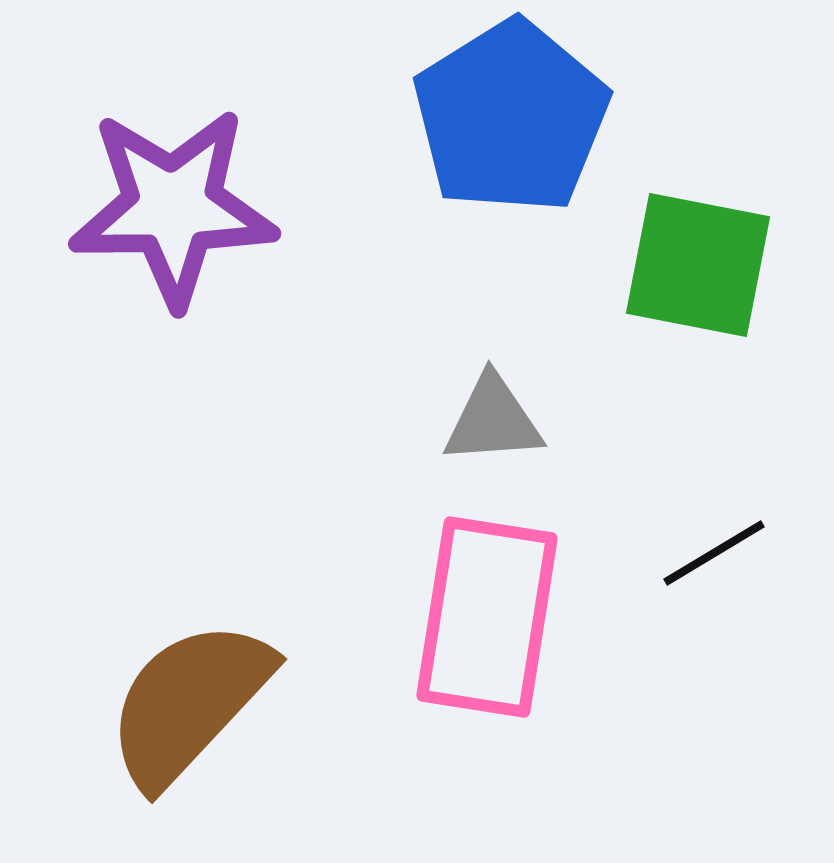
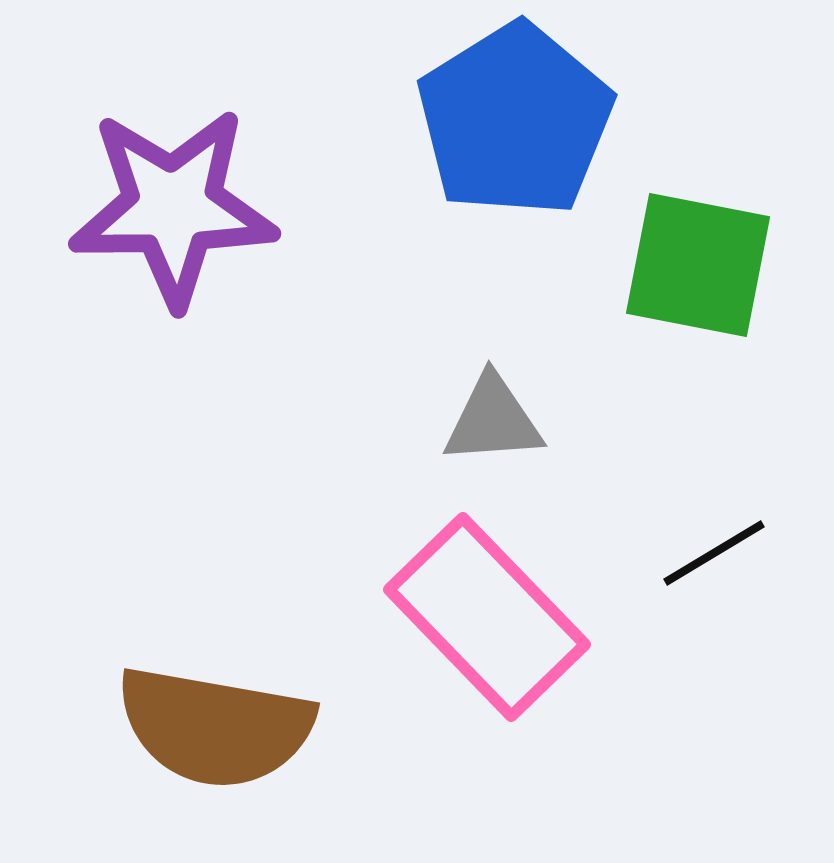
blue pentagon: moved 4 px right, 3 px down
pink rectangle: rotated 53 degrees counterclockwise
brown semicircle: moved 26 px right, 24 px down; rotated 123 degrees counterclockwise
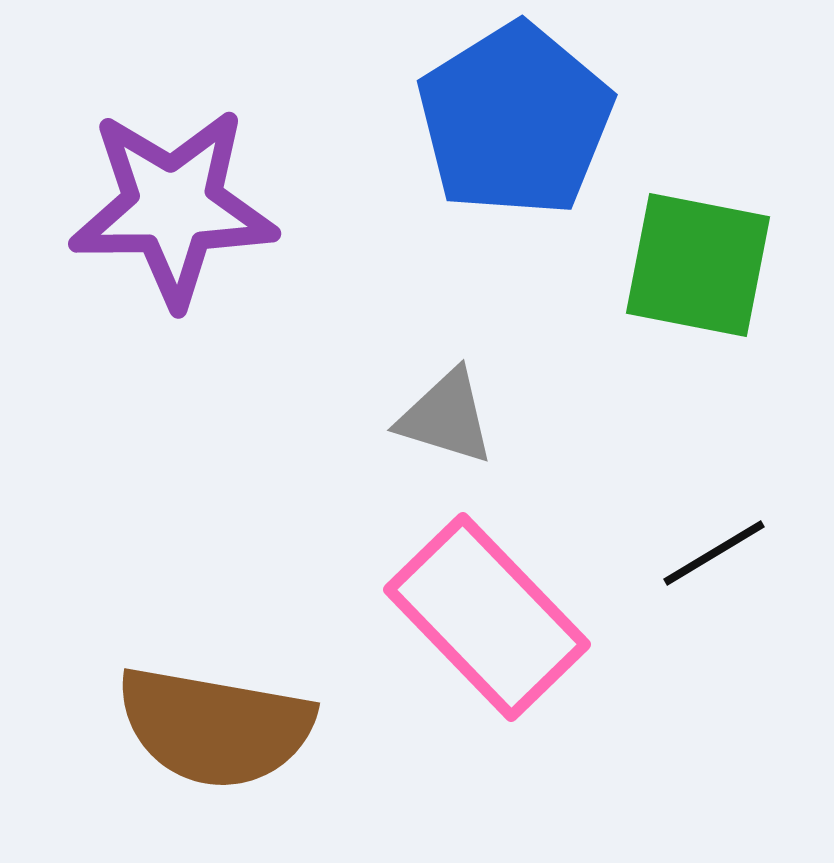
gray triangle: moved 47 px left, 3 px up; rotated 21 degrees clockwise
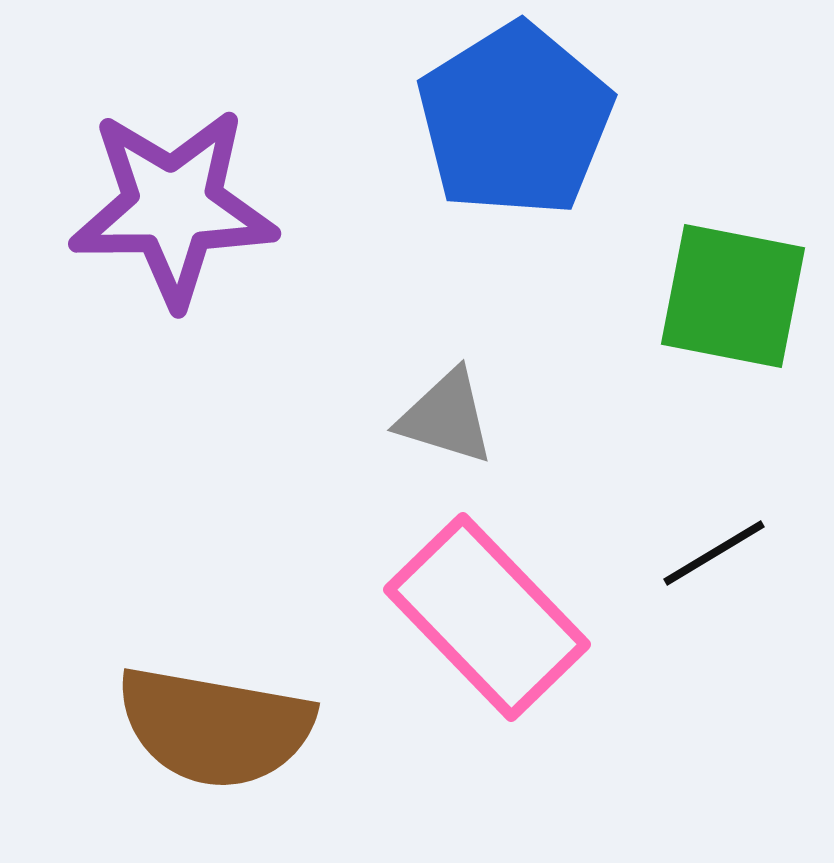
green square: moved 35 px right, 31 px down
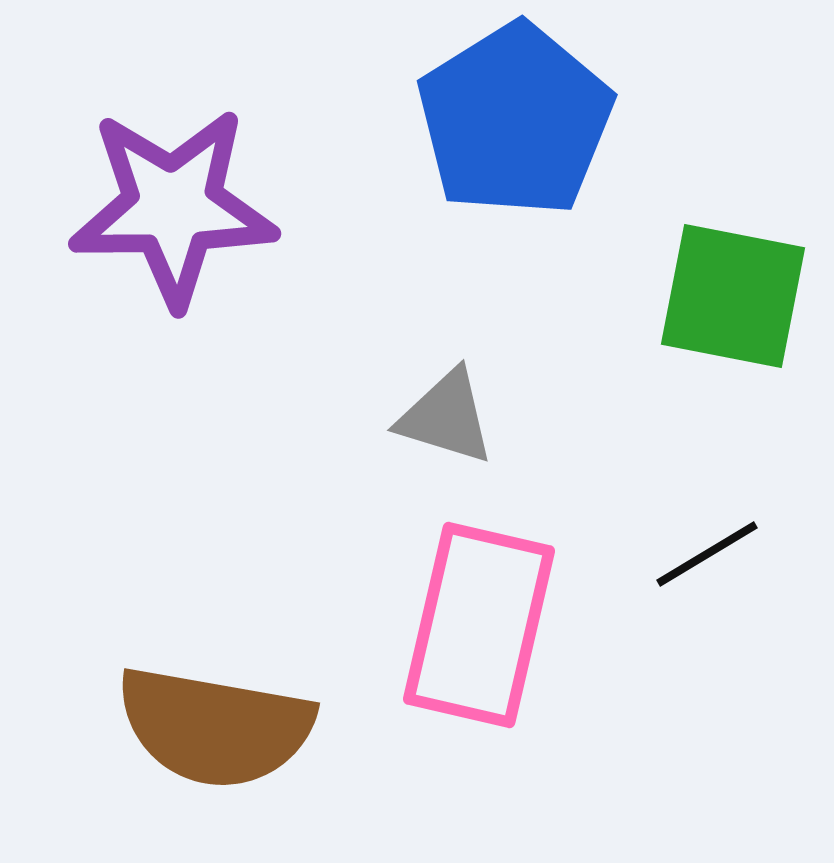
black line: moved 7 px left, 1 px down
pink rectangle: moved 8 px left, 8 px down; rotated 57 degrees clockwise
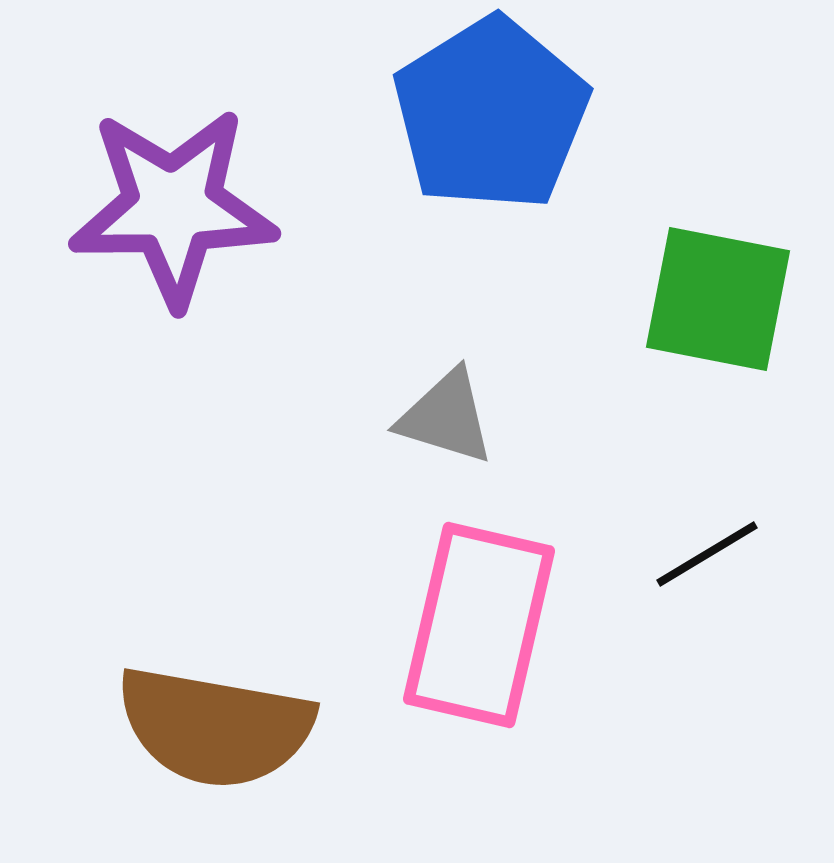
blue pentagon: moved 24 px left, 6 px up
green square: moved 15 px left, 3 px down
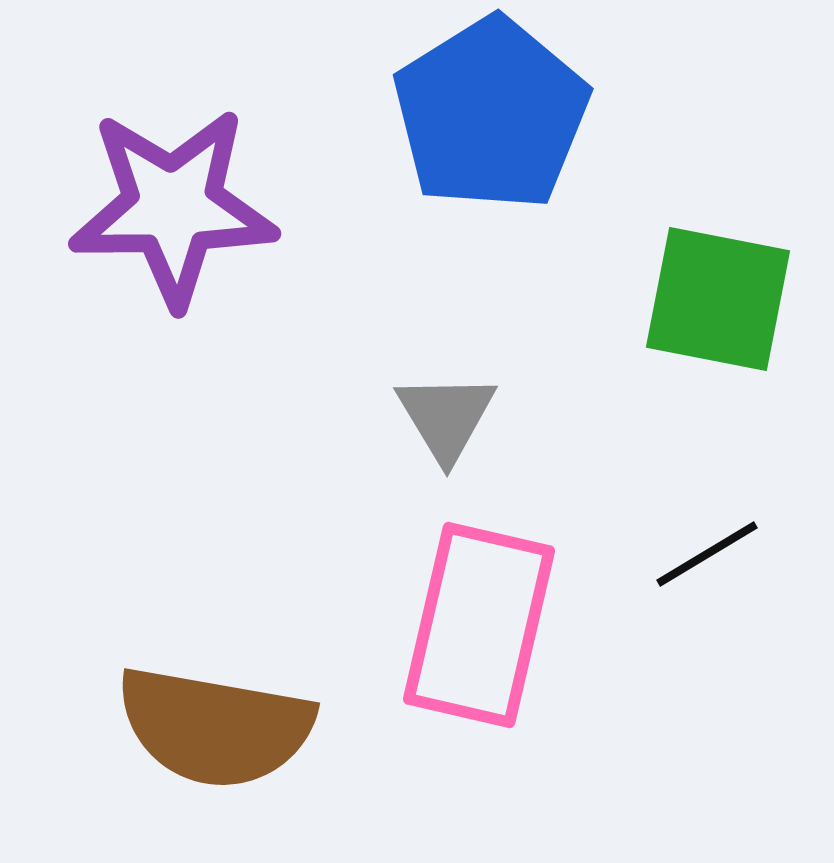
gray triangle: rotated 42 degrees clockwise
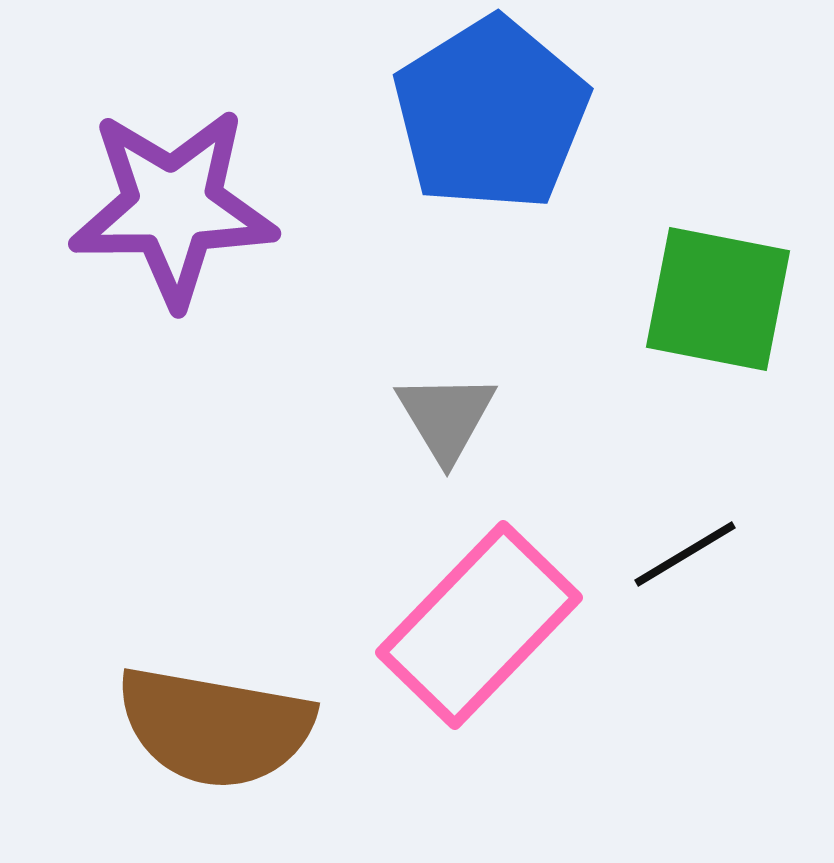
black line: moved 22 px left
pink rectangle: rotated 31 degrees clockwise
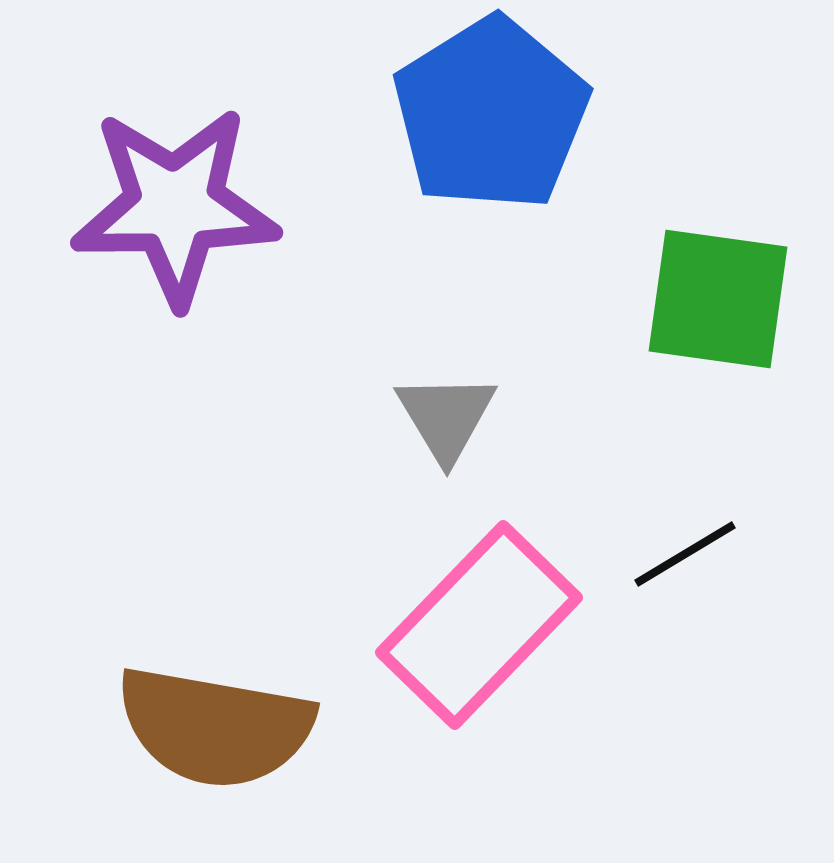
purple star: moved 2 px right, 1 px up
green square: rotated 3 degrees counterclockwise
